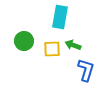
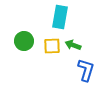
yellow square: moved 3 px up
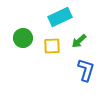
cyan rectangle: rotated 55 degrees clockwise
green circle: moved 1 px left, 3 px up
green arrow: moved 6 px right, 4 px up; rotated 63 degrees counterclockwise
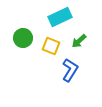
yellow square: moved 1 px left; rotated 24 degrees clockwise
blue L-shape: moved 16 px left; rotated 15 degrees clockwise
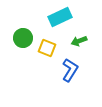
green arrow: rotated 21 degrees clockwise
yellow square: moved 4 px left, 2 px down
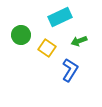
green circle: moved 2 px left, 3 px up
yellow square: rotated 12 degrees clockwise
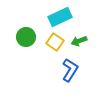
green circle: moved 5 px right, 2 px down
yellow square: moved 8 px right, 6 px up
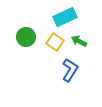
cyan rectangle: moved 5 px right
green arrow: rotated 49 degrees clockwise
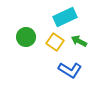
blue L-shape: rotated 90 degrees clockwise
